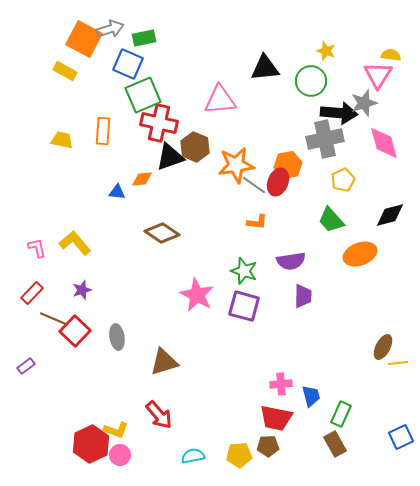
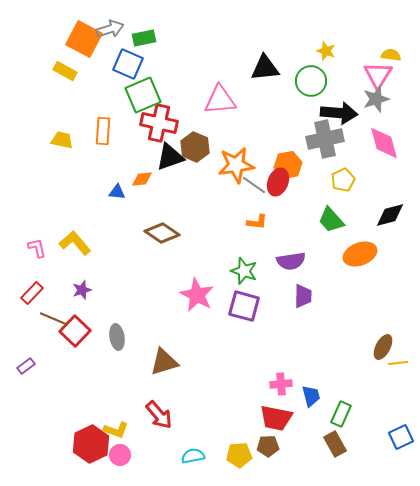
gray star at (364, 103): moved 12 px right, 4 px up
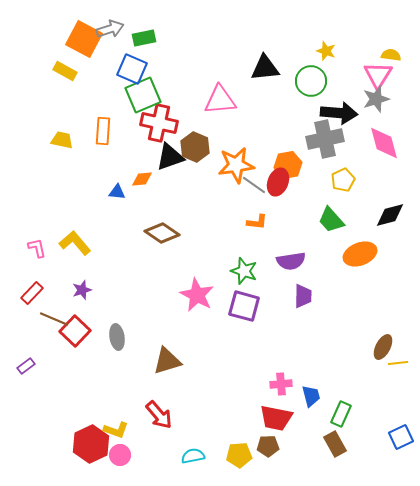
blue square at (128, 64): moved 4 px right, 5 px down
brown triangle at (164, 362): moved 3 px right, 1 px up
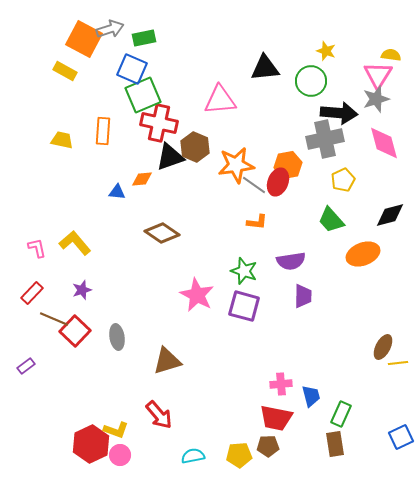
orange ellipse at (360, 254): moved 3 px right
brown rectangle at (335, 444): rotated 20 degrees clockwise
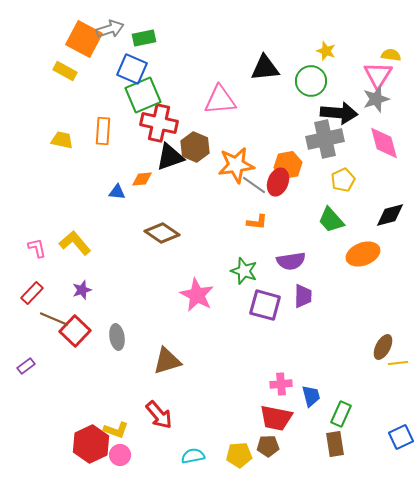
purple square at (244, 306): moved 21 px right, 1 px up
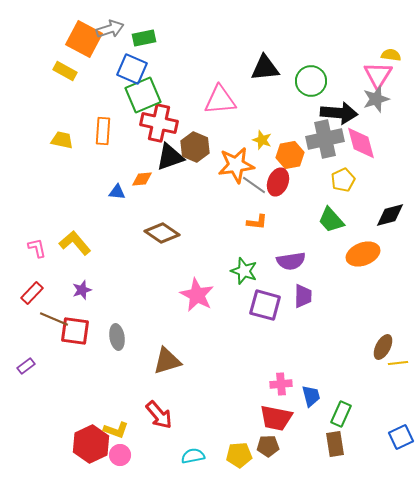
yellow star at (326, 51): moved 64 px left, 89 px down
pink diamond at (384, 143): moved 23 px left
orange hexagon at (288, 165): moved 2 px right, 10 px up
red square at (75, 331): rotated 36 degrees counterclockwise
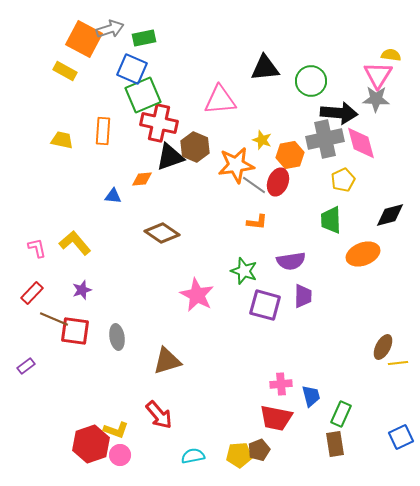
gray star at (376, 99): rotated 20 degrees clockwise
blue triangle at (117, 192): moved 4 px left, 4 px down
green trapezoid at (331, 220): rotated 40 degrees clockwise
red hexagon at (91, 444): rotated 6 degrees clockwise
brown pentagon at (268, 446): moved 9 px left, 4 px down; rotated 20 degrees counterclockwise
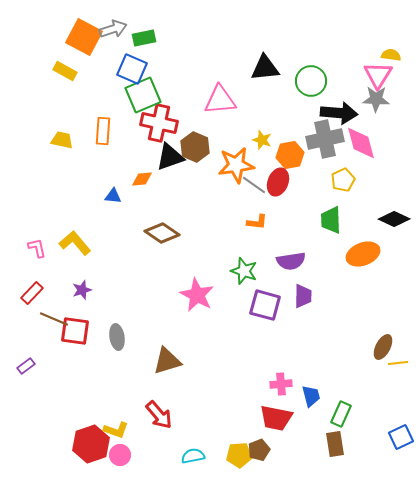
gray arrow at (110, 29): moved 3 px right
orange square at (84, 39): moved 2 px up
black diamond at (390, 215): moved 4 px right, 4 px down; rotated 40 degrees clockwise
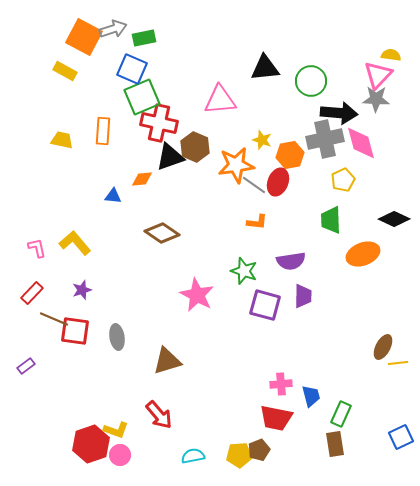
pink triangle at (378, 75): rotated 12 degrees clockwise
green square at (143, 95): moved 1 px left, 2 px down
